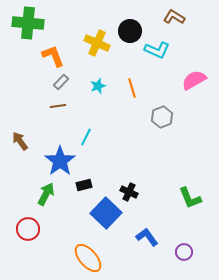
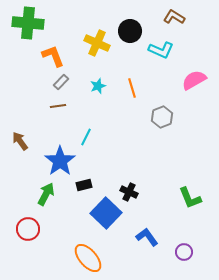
cyan L-shape: moved 4 px right
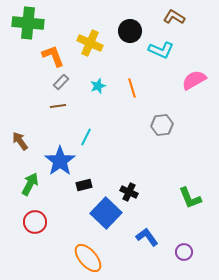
yellow cross: moved 7 px left
gray hexagon: moved 8 px down; rotated 15 degrees clockwise
green arrow: moved 16 px left, 10 px up
red circle: moved 7 px right, 7 px up
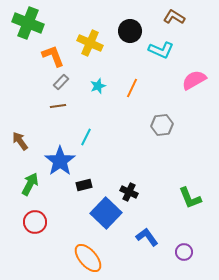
green cross: rotated 16 degrees clockwise
orange line: rotated 42 degrees clockwise
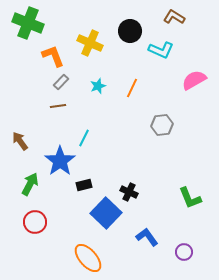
cyan line: moved 2 px left, 1 px down
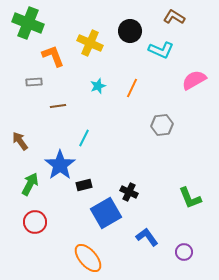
gray rectangle: moved 27 px left; rotated 42 degrees clockwise
blue star: moved 4 px down
blue square: rotated 16 degrees clockwise
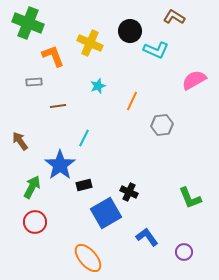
cyan L-shape: moved 5 px left
orange line: moved 13 px down
green arrow: moved 2 px right, 3 px down
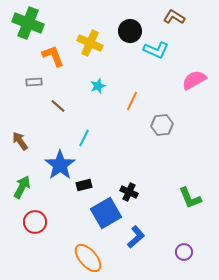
brown line: rotated 49 degrees clockwise
green arrow: moved 10 px left
blue L-shape: moved 11 px left; rotated 85 degrees clockwise
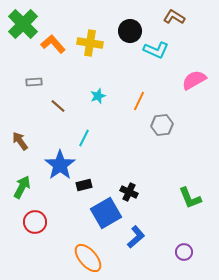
green cross: moved 5 px left, 1 px down; rotated 24 degrees clockwise
yellow cross: rotated 15 degrees counterclockwise
orange L-shape: moved 12 px up; rotated 20 degrees counterclockwise
cyan star: moved 10 px down
orange line: moved 7 px right
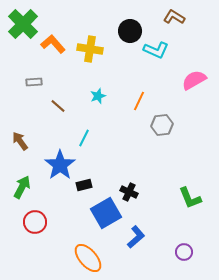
yellow cross: moved 6 px down
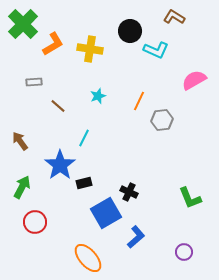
orange L-shape: rotated 100 degrees clockwise
gray hexagon: moved 5 px up
black rectangle: moved 2 px up
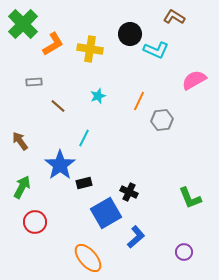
black circle: moved 3 px down
